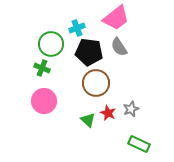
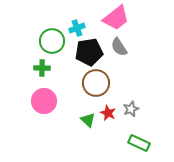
green circle: moved 1 px right, 3 px up
black pentagon: rotated 16 degrees counterclockwise
green cross: rotated 21 degrees counterclockwise
green rectangle: moved 1 px up
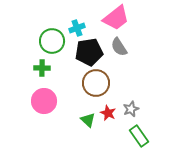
green rectangle: moved 7 px up; rotated 30 degrees clockwise
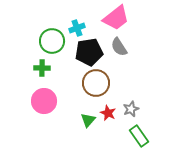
green triangle: rotated 28 degrees clockwise
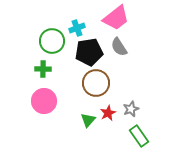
green cross: moved 1 px right, 1 px down
red star: rotated 21 degrees clockwise
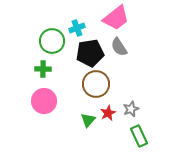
black pentagon: moved 1 px right, 1 px down
brown circle: moved 1 px down
green rectangle: rotated 10 degrees clockwise
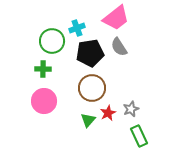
brown circle: moved 4 px left, 4 px down
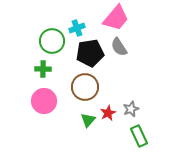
pink trapezoid: rotated 12 degrees counterclockwise
brown circle: moved 7 px left, 1 px up
